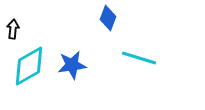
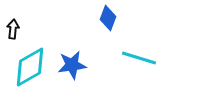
cyan diamond: moved 1 px right, 1 px down
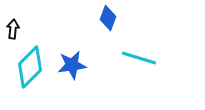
cyan diamond: rotated 15 degrees counterclockwise
